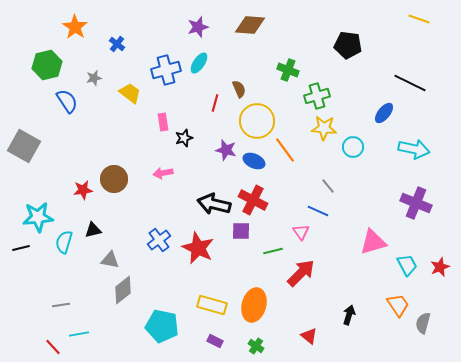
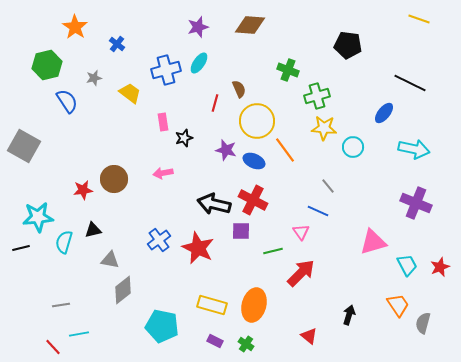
green cross at (256, 346): moved 10 px left, 2 px up
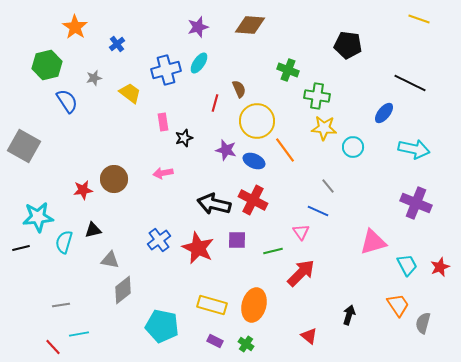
blue cross at (117, 44): rotated 14 degrees clockwise
green cross at (317, 96): rotated 25 degrees clockwise
purple square at (241, 231): moved 4 px left, 9 px down
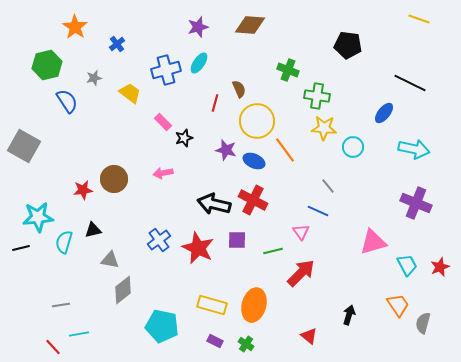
pink rectangle at (163, 122): rotated 36 degrees counterclockwise
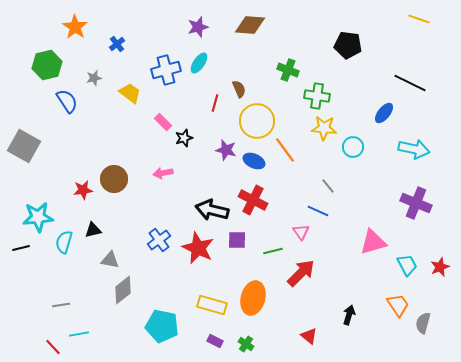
black arrow at (214, 204): moved 2 px left, 6 px down
orange ellipse at (254, 305): moved 1 px left, 7 px up
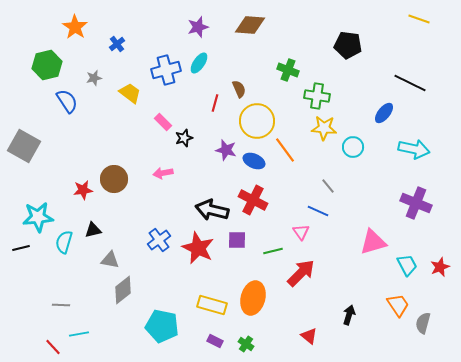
gray line at (61, 305): rotated 12 degrees clockwise
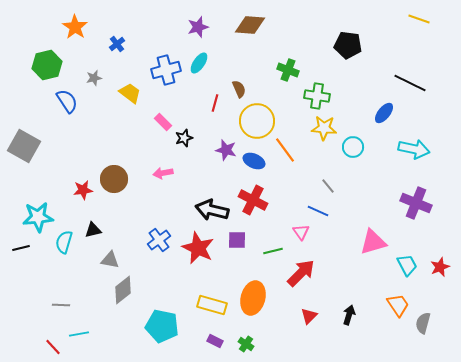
red triangle at (309, 336): moved 20 px up; rotated 36 degrees clockwise
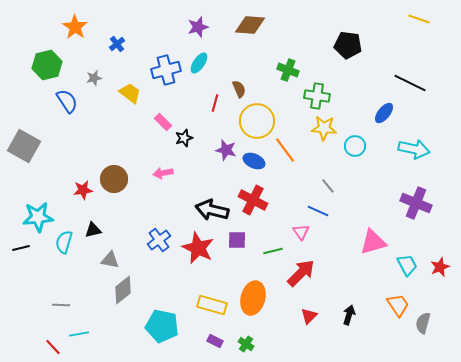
cyan circle at (353, 147): moved 2 px right, 1 px up
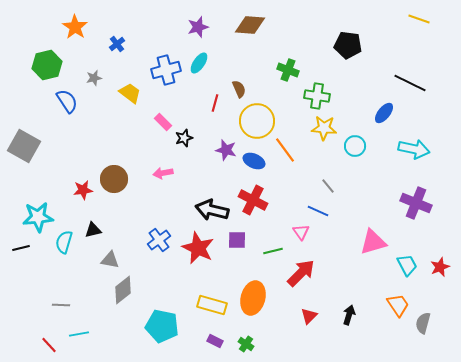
red line at (53, 347): moved 4 px left, 2 px up
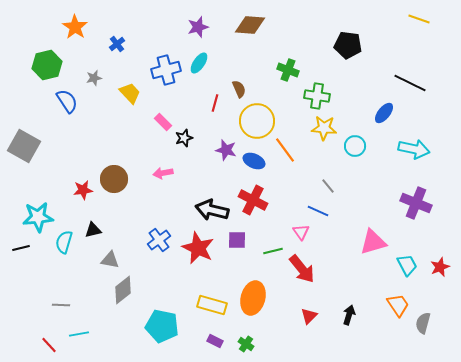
yellow trapezoid at (130, 93): rotated 10 degrees clockwise
red arrow at (301, 273): moved 1 px right, 4 px up; rotated 96 degrees clockwise
